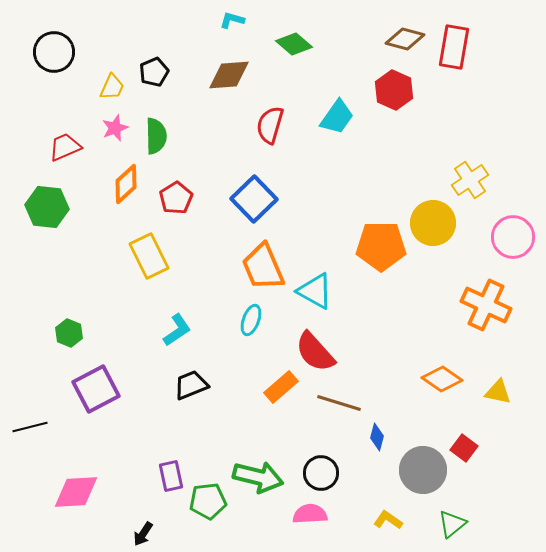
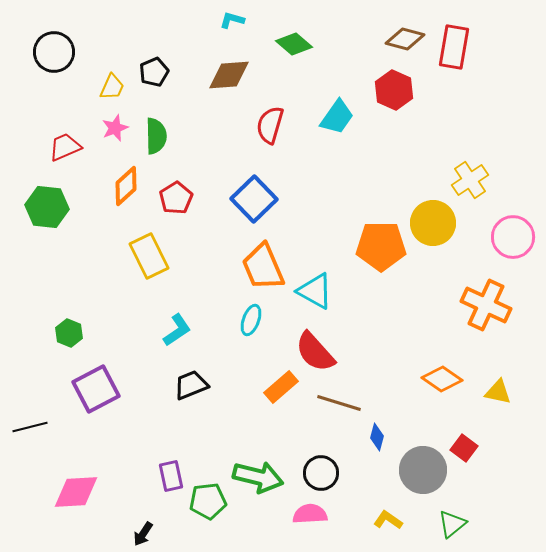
orange diamond at (126, 184): moved 2 px down
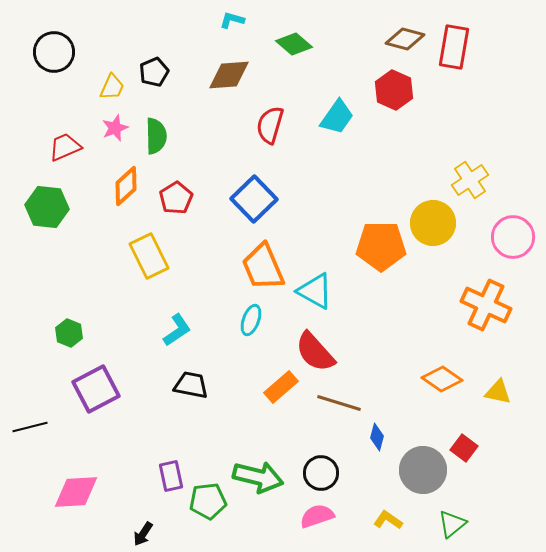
black trapezoid at (191, 385): rotated 33 degrees clockwise
pink semicircle at (310, 514): moved 7 px right, 2 px down; rotated 16 degrees counterclockwise
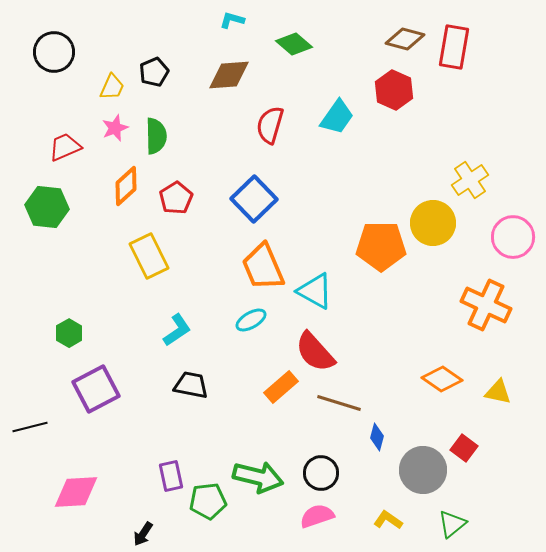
cyan ellipse at (251, 320): rotated 40 degrees clockwise
green hexagon at (69, 333): rotated 8 degrees clockwise
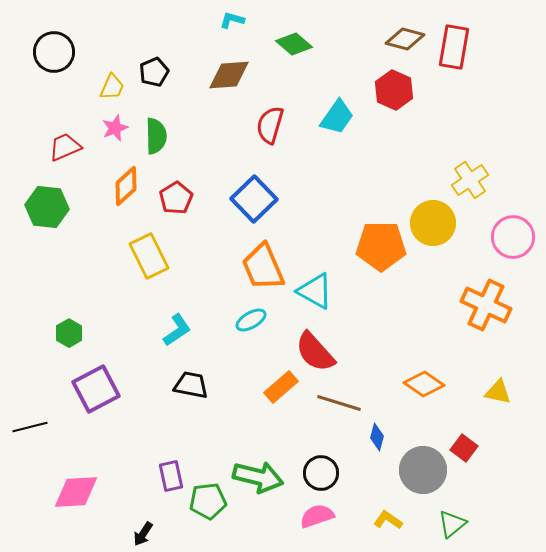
orange diamond at (442, 379): moved 18 px left, 5 px down
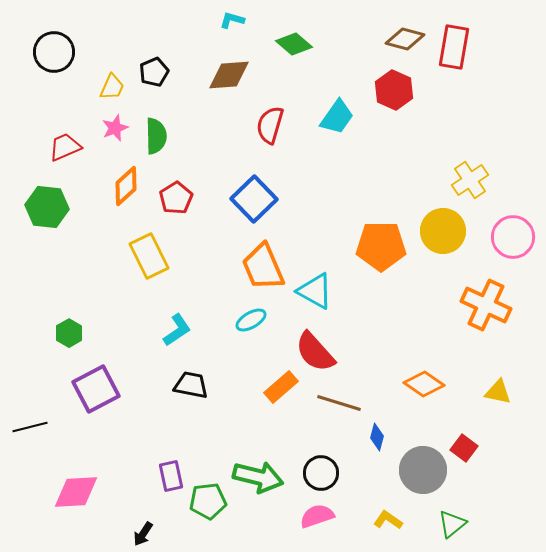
yellow circle at (433, 223): moved 10 px right, 8 px down
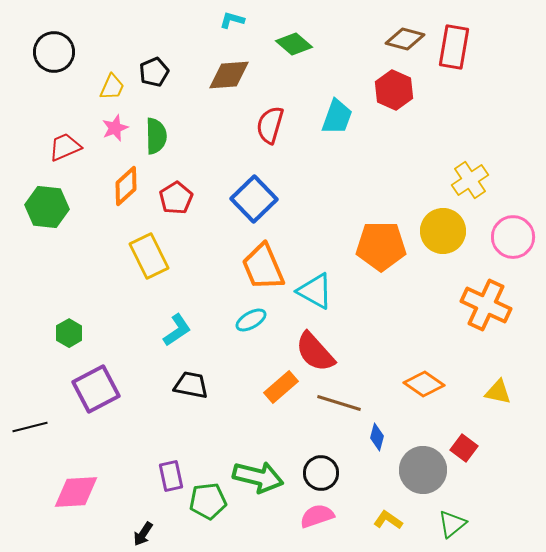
cyan trapezoid at (337, 117): rotated 15 degrees counterclockwise
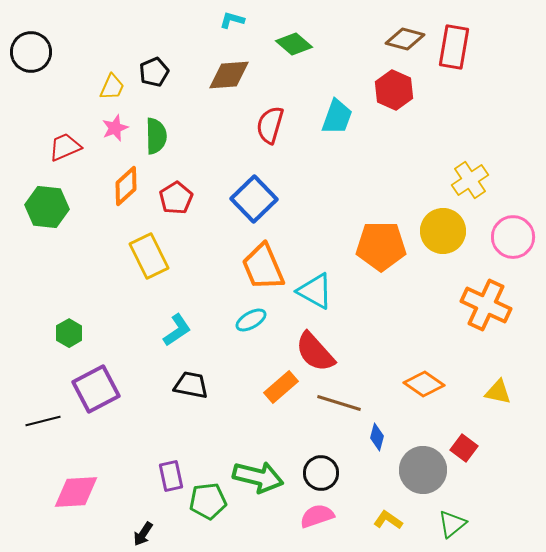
black circle at (54, 52): moved 23 px left
black line at (30, 427): moved 13 px right, 6 px up
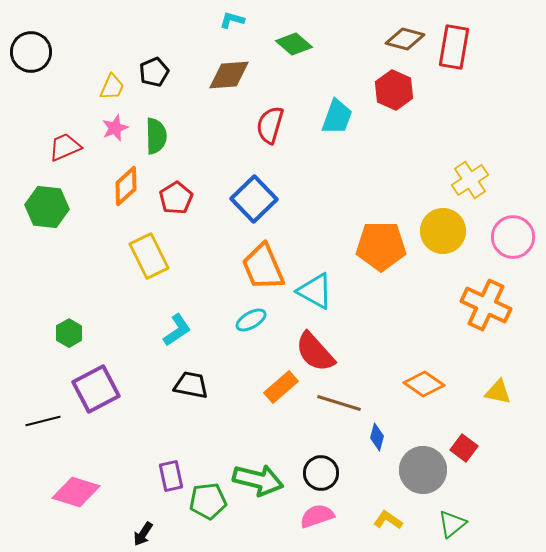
green arrow at (258, 477): moved 3 px down
pink diamond at (76, 492): rotated 21 degrees clockwise
